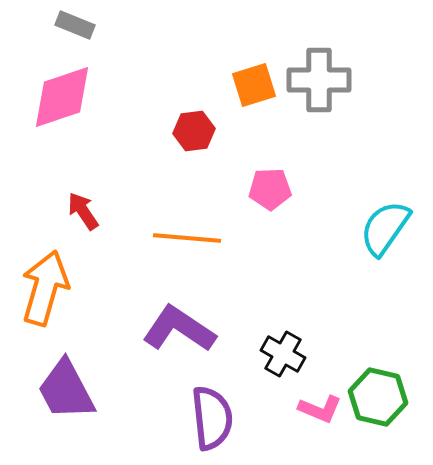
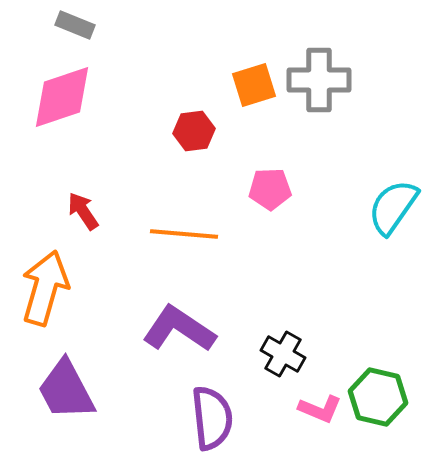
cyan semicircle: moved 8 px right, 21 px up
orange line: moved 3 px left, 4 px up
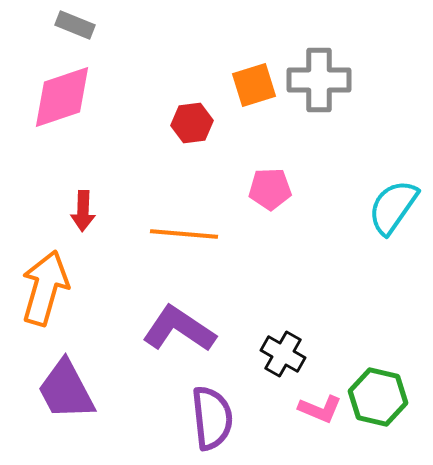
red hexagon: moved 2 px left, 8 px up
red arrow: rotated 144 degrees counterclockwise
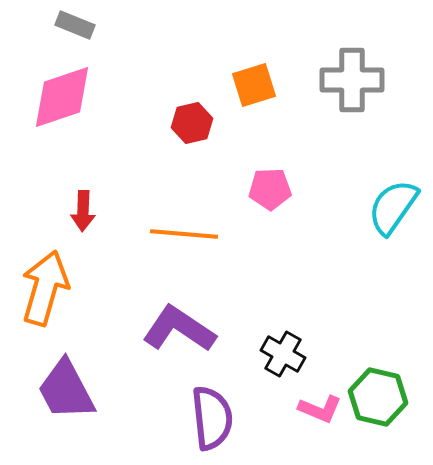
gray cross: moved 33 px right
red hexagon: rotated 6 degrees counterclockwise
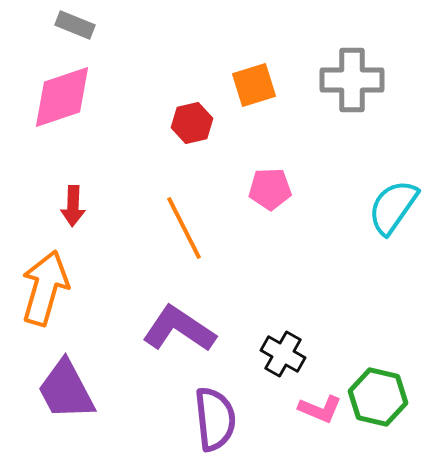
red arrow: moved 10 px left, 5 px up
orange line: moved 6 px up; rotated 58 degrees clockwise
purple semicircle: moved 3 px right, 1 px down
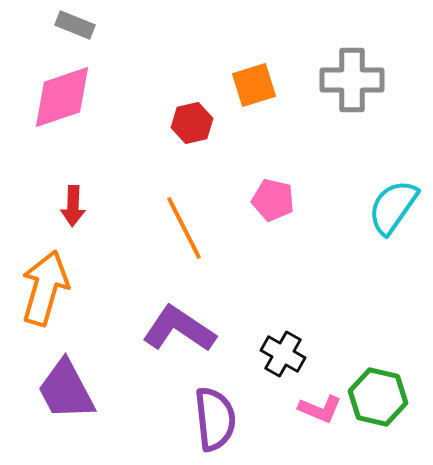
pink pentagon: moved 3 px right, 11 px down; rotated 15 degrees clockwise
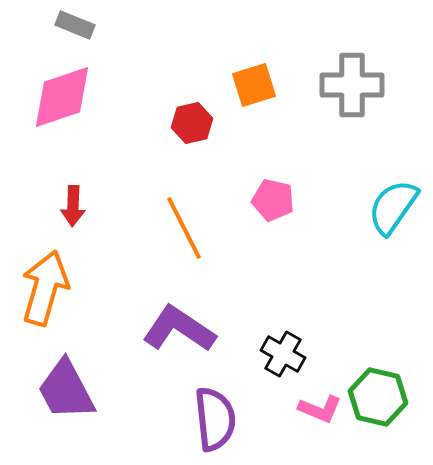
gray cross: moved 5 px down
